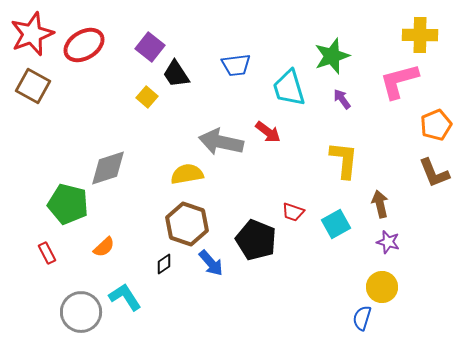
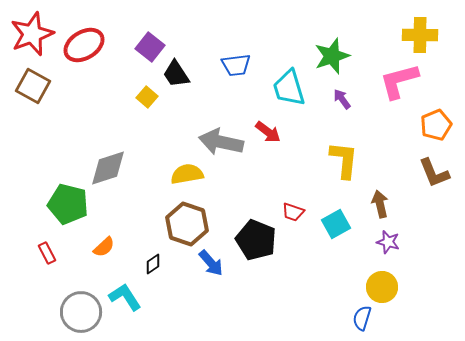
black diamond: moved 11 px left
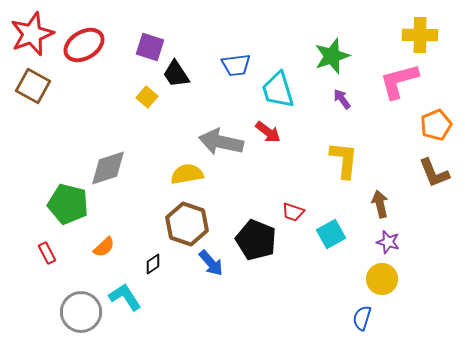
purple square: rotated 20 degrees counterclockwise
cyan trapezoid: moved 11 px left, 2 px down
cyan square: moved 5 px left, 10 px down
yellow circle: moved 8 px up
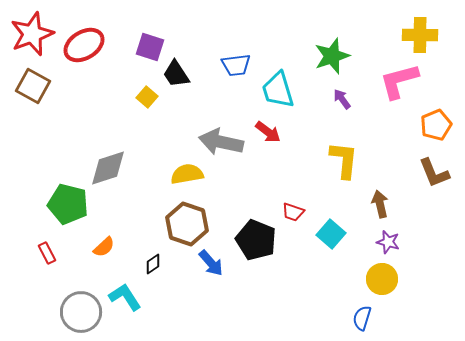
cyan square: rotated 20 degrees counterclockwise
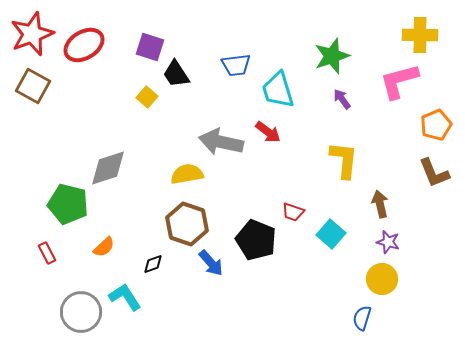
black diamond: rotated 15 degrees clockwise
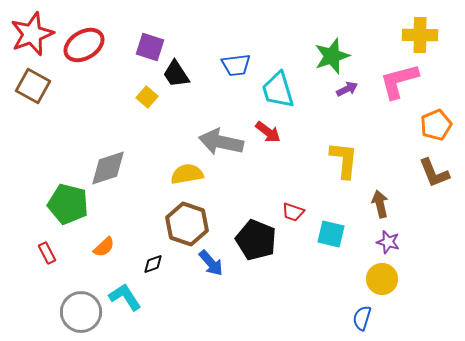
purple arrow: moved 5 px right, 10 px up; rotated 100 degrees clockwise
cyan square: rotated 28 degrees counterclockwise
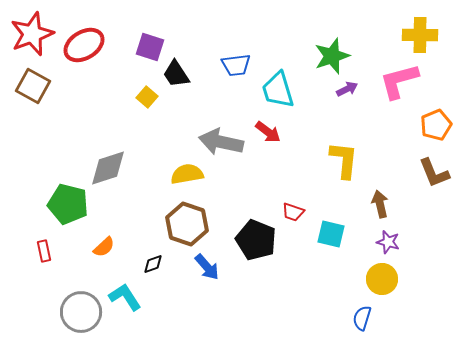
red rectangle: moved 3 px left, 2 px up; rotated 15 degrees clockwise
blue arrow: moved 4 px left, 4 px down
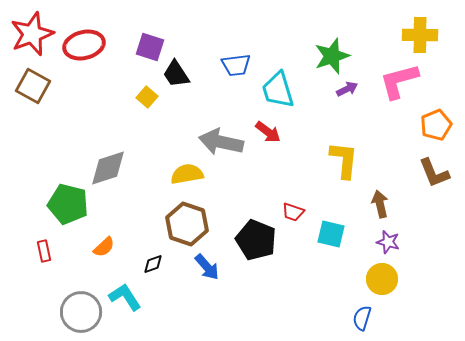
red ellipse: rotated 18 degrees clockwise
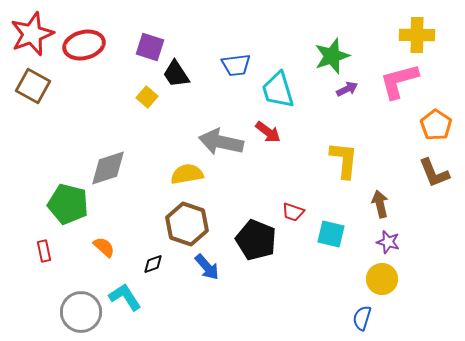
yellow cross: moved 3 px left
orange pentagon: rotated 16 degrees counterclockwise
orange semicircle: rotated 95 degrees counterclockwise
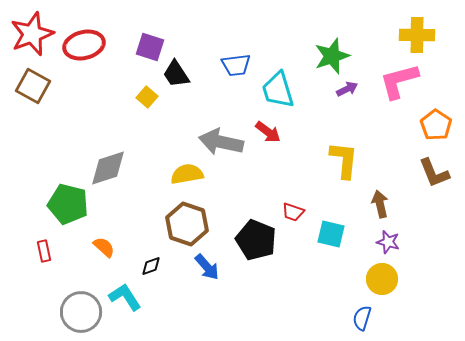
black diamond: moved 2 px left, 2 px down
